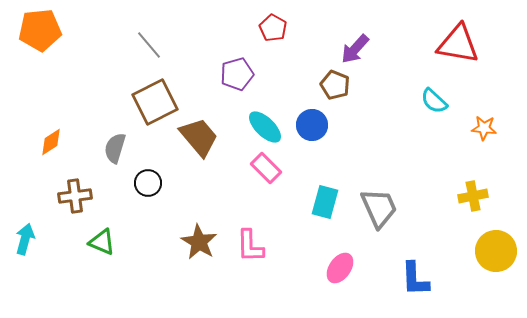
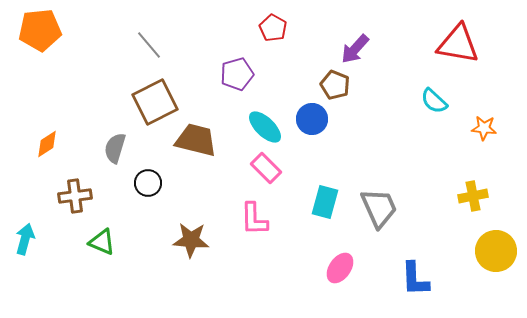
blue circle: moved 6 px up
brown trapezoid: moved 3 px left, 3 px down; rotated 36 degrees counterclockwise
orange diamond: moved 4 px left, 2 px down
brown star: moved 8 px left, 2 px up; rotated 27 degrees counterclockwise
pink L-shape: moved 4 px right, 27 px up
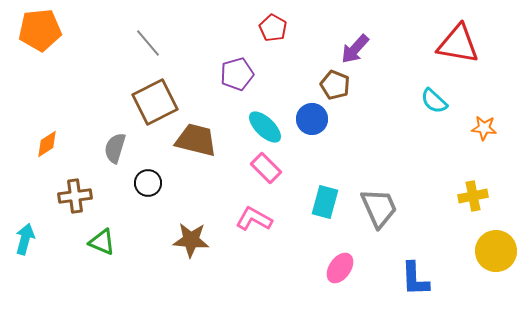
gray line: moved 1 px left, 2 px up
pink L-shape: rotated 120 degrees clockwise
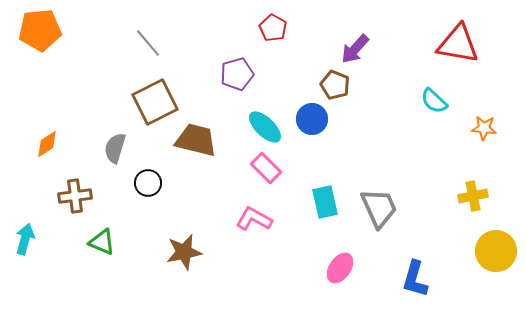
cyan rectangle: rotated 28 degrees counterclockwise
brown star: moved 7 px left, 12 px down; rotated 15 degrees counterclockwise
blue L-shape: rotated 18 degrees clockwise
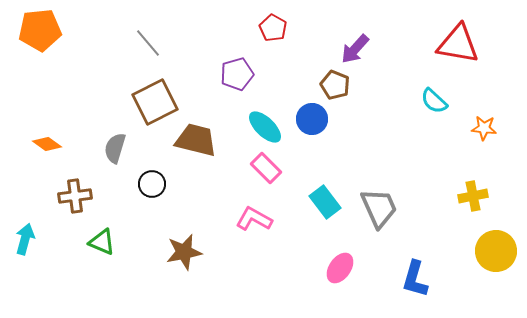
orange diamond: rotated 68 degrees clockwise
black circle: moved 4 px right, 1 px down
cyan rectangle: rotated 24 degrees counterclockwise
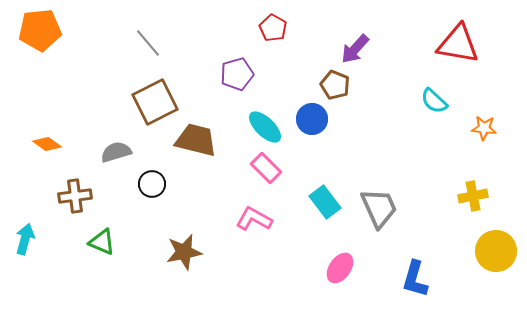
gray semicircle: moved 1 px right, 4 px down; rotated 56 degrees clockwise
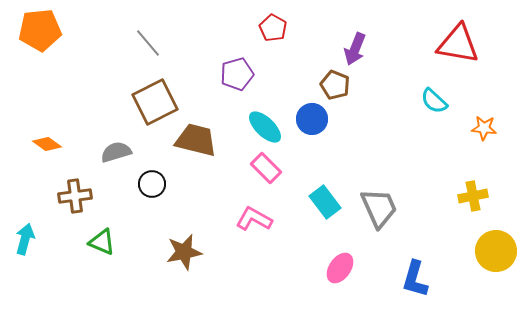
purple arrow: rotated 20 degrees counterclockwise
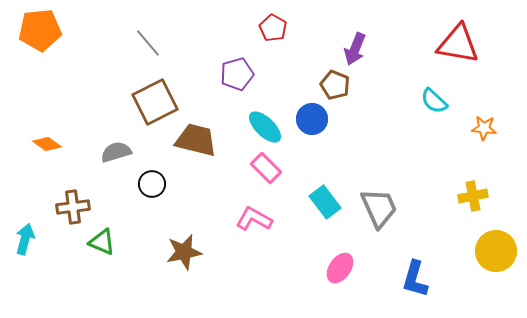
brown cross: moved 2 px left, 11 px down
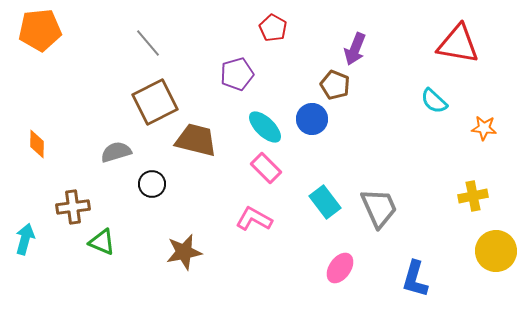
orange diamond: moved 10 px left; rotated 56 degrees clockwise
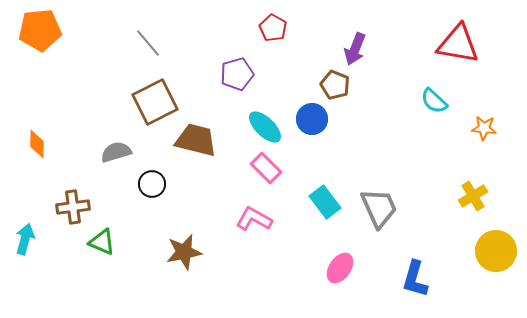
yellow cross: rotated 20 degrees counterclockwise
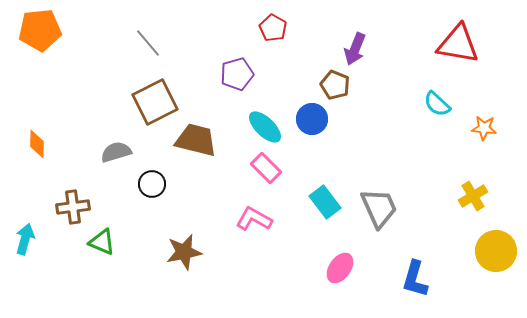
cyan semicircle: moved 3 px right, 3 px down
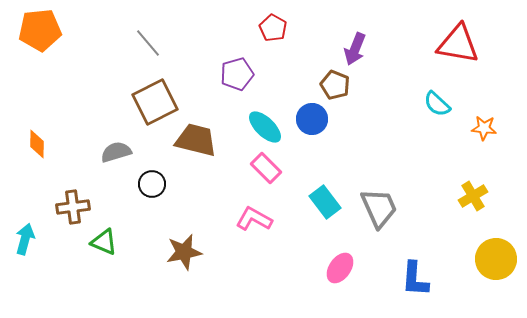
green triangle: moved 2 px right
yellow circle: moved 8 px down
blue L-shape: rotated 12 degrees counterclockwise
